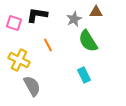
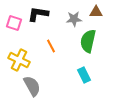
black L-shape: moved 1 px right, 1 px up
gray star: rotated 21 degrees clockwise
green semicircle: rotated 45 degrees clockwise
orange line: moved 3 px right, 1 px down
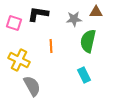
orange line: rotated 24 degrees clockwise
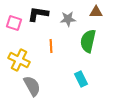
gray star: moved 6 px left
cyan rectangle: moved 3 px left, 4 px down
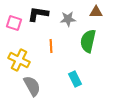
cyan rectangle: moved 6 px left
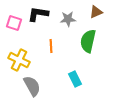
brown triangle: rotated 24 degrees counterclockwise
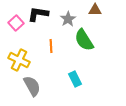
brown triangle: moved 1 px left, 2 px up; rotated 24 degrees clockwise
gray star: rotated 28 degrees counterclockwise
pink square: moved 2 px right; rotated 28 degrees clockwise
green semicircle: moved 4 px left, 1 px up; rotated 45 degrees counterclockwise
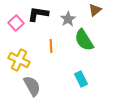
brown triangle: rotated 40 degrees counterclockwise
cyan rectangle: moved 6 px right
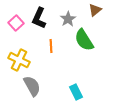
black L-shape: moved 1 px right, 4 px down; rotated 75 degrees counterclockwise
cyan rectangle: moved 5 px left, 13 px down
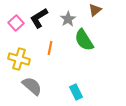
black L-shape: rotated 35 degrees clockwise
orange line: moved 1 px left, 2 px down; rotated 16 degrees clockwise
yellow cross: moved 1 px up; rotated 10 degrees counterclockwise
gray semicircle: rotated 20 degrees counterclockwise
